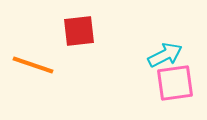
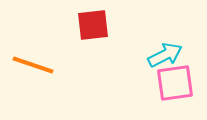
red square: moved 14 px right, 6 px up
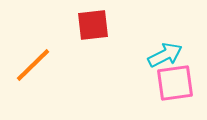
orange line: rotated 63 degrees counterclockwise
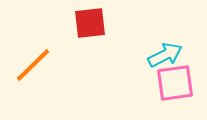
red square: moved 3 px left, 2 px up
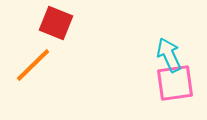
red square: moved 34 px left; rotated 28 degrees clockwise
cyan arrow: moved 4 px right; rotated 88 degrees counterclockwise
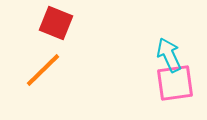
orange line: moved 10 px right, 5 px down
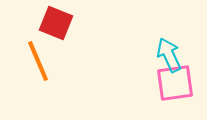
orange line: moved 5 px left, 9 px up; rotated 69 degrees counterclockwise
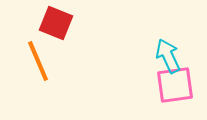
cyan arrow: moved 1 px left, 1 px down
pink square: moved 2 px down
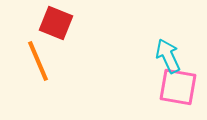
pink square: moved 3 px right, 2 px down; rotated 18 degrees clockwise
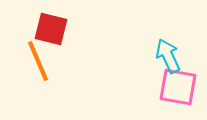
red square: moved 5 px left, 6 px down; rotated 8 degrees counterclockwise
